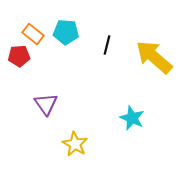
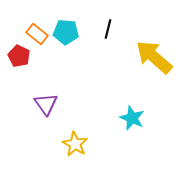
orange rectangle: moved 4 px right
black line: moved 1 px right, 16 px up
red pentagon: rotated 30 degrees clockwise
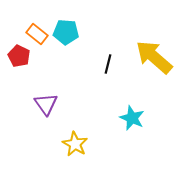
black line: moved 35 px down
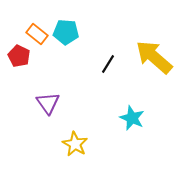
black line: rotated 18 degrees clockwise
purple triangle: moved 2 px right, 1 px up
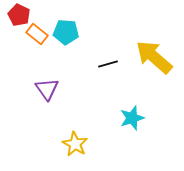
red pentagon: moved 41 px up
black line: rotated 42 degrees clockwise
purple triangle: moved 1 px left, 14 px up
cyan star: rotated 30 degrees clockwise
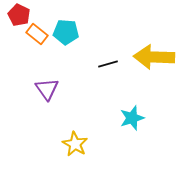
yellow arrow: rotated 39 degrees counterclockwise
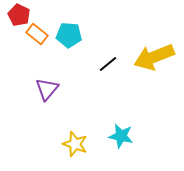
cyan pentagon: moved 3 px right, 3 px down
yellow arrow: rotated 24 degrees counterclockwise
black line: rotated 24 degrees counterclockwise
purple triangle: rotated 15 degrees clockwise
cyan star: moved 11 px left, 18 px down; rotated 30 degrees clockwise
yellow star: rotated 10 degrees counterclockwise
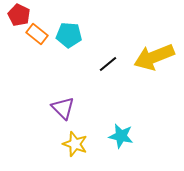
purple triangle: moved 16 px right, 19 px down; rotated 25 degrees counterclockwise
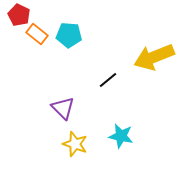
black line: moved 16 px down
